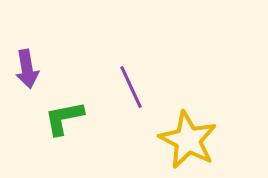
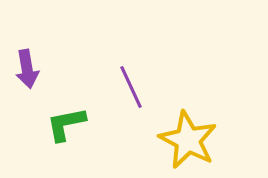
green L-shape: moved 2 px right, 6 px down
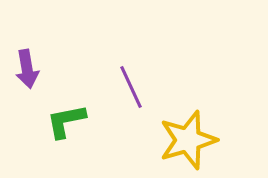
green L-shape: moved 3 px up
yellow star: rotated 28 degrees clockwise
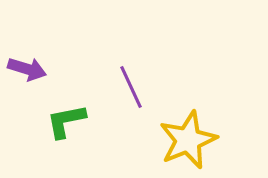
purple arrow: rotated 63 degrees counterclockwise
yellow star: rotated 6 degrees counterclockwise
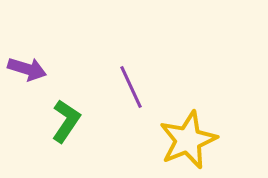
green L-shape: rotated 135 degrees clockwise
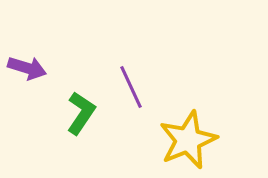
purple arrow: moved 1 px up
green L-shape: moved 15 px right, 8 px up
